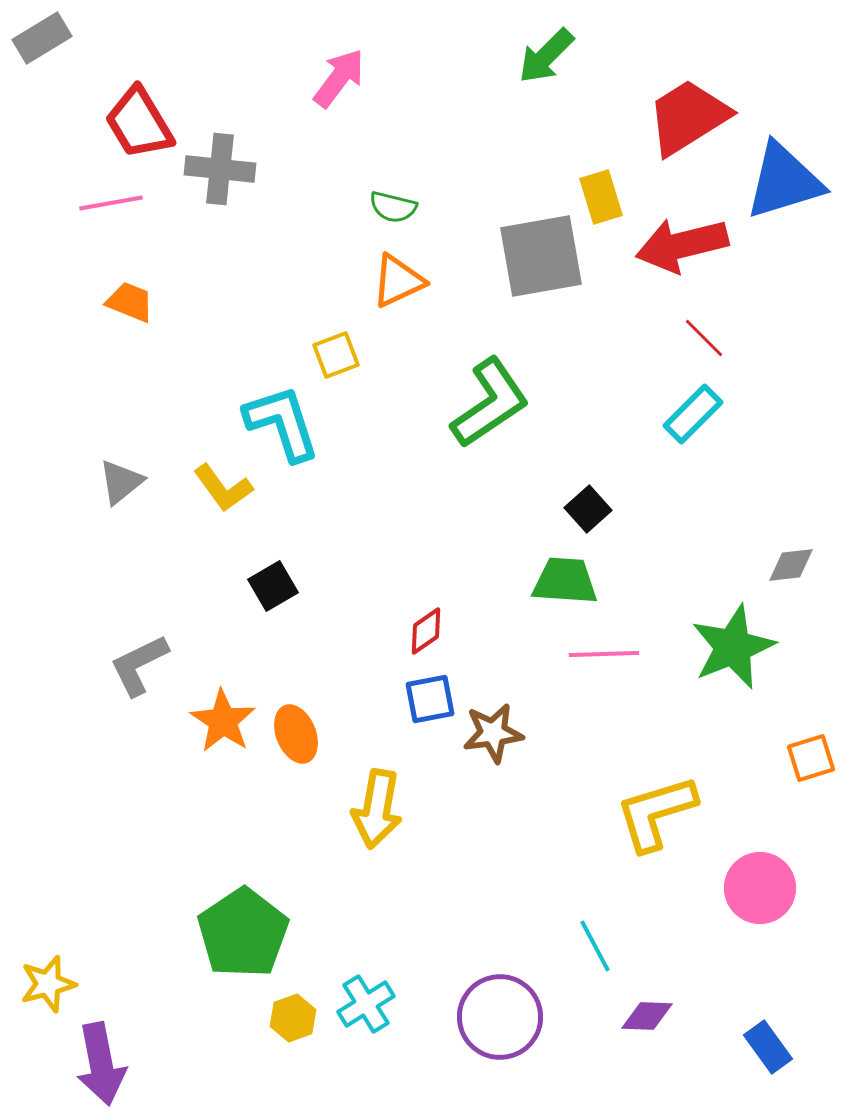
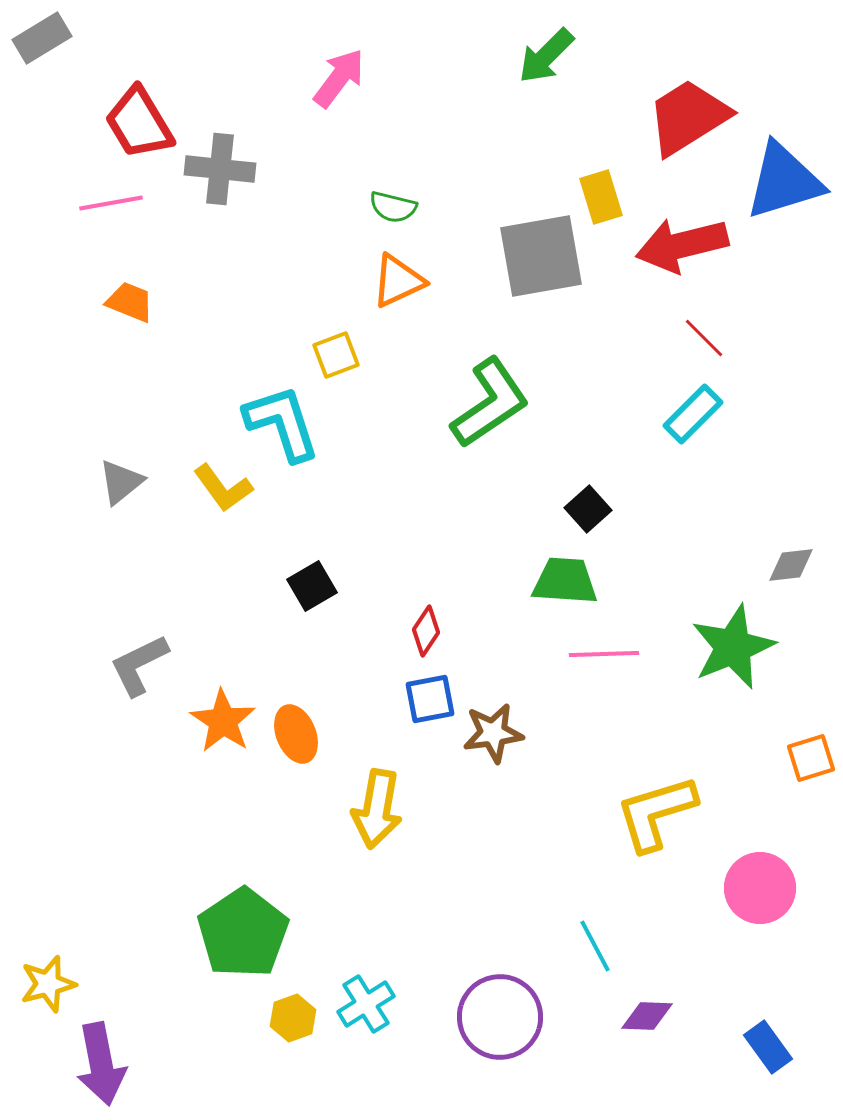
black square at (273, 586): moved 39 px right
red diamond at (426, 631): rotated 21 degrees counterclockwise
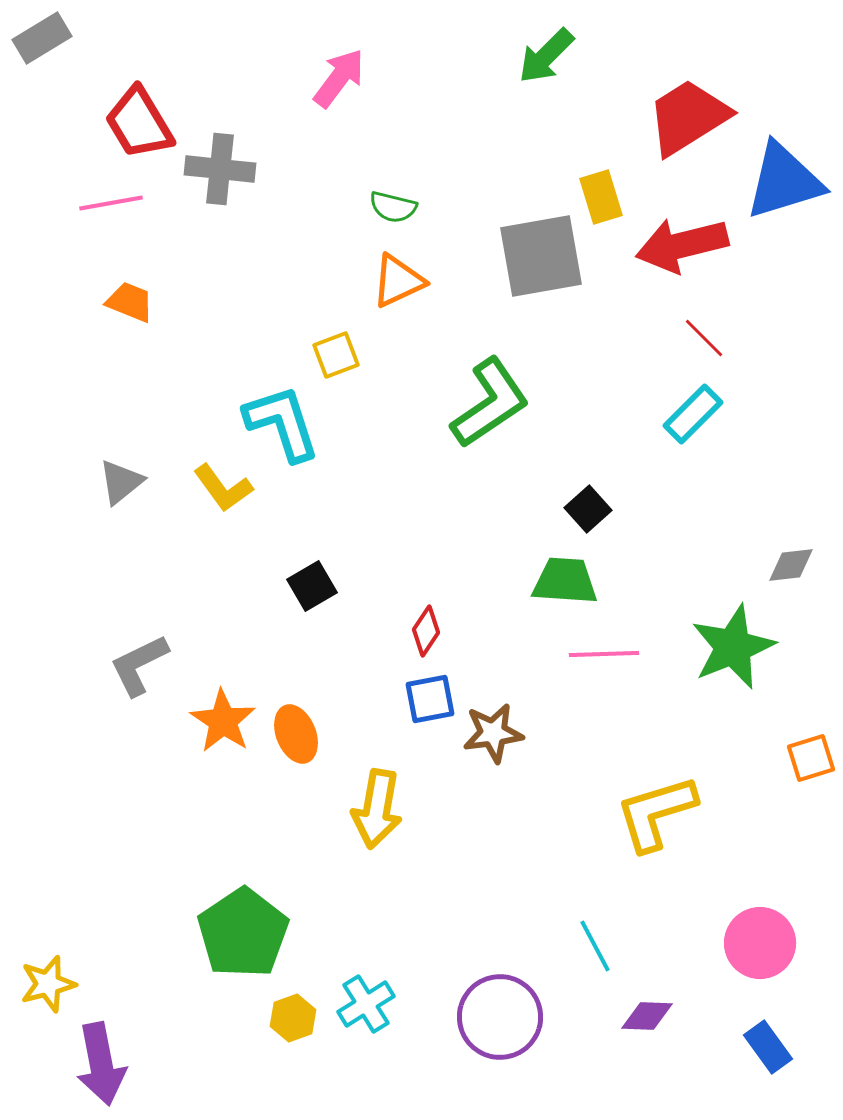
pink circle at (760, 888): moved 55 px down
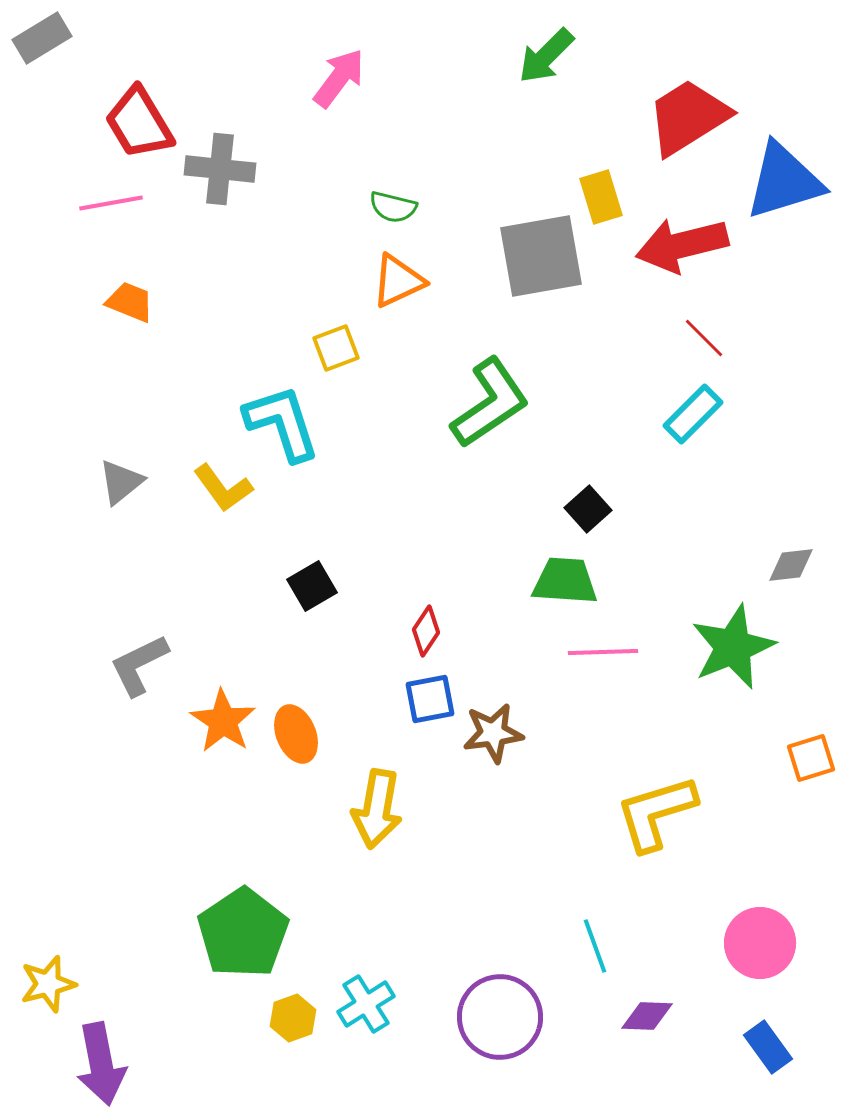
yellow square at (336, 355): moved 7 px up
pink line at (604, 654): moved 1 px left, 2 px up
cyan line at (595, 946): rotated 8 degrees clockwise
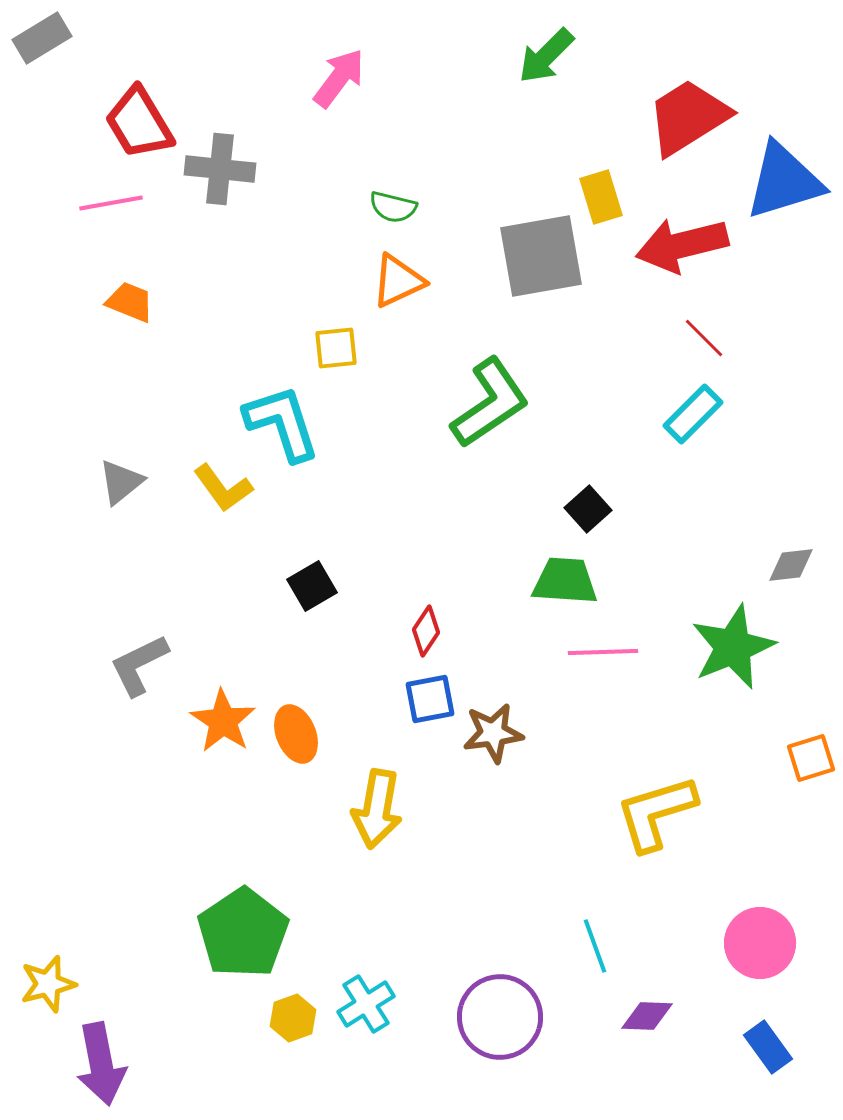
yellow square at (336, 348): rotated 15 degrees clockwise
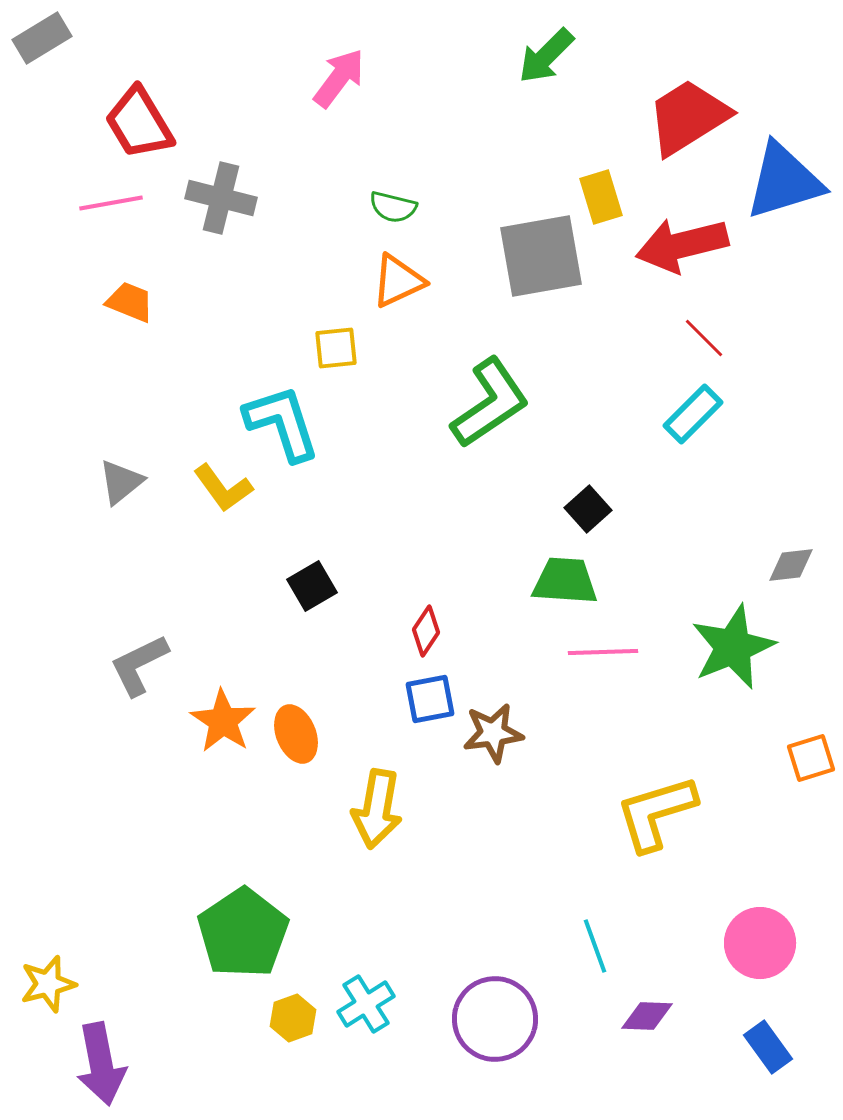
gray cross at (220, 169): moved 1 px right, 29 px down; rotated 8 degrees clockwise
purple circle at (500, 1017): moved 5 px left, 2 px down
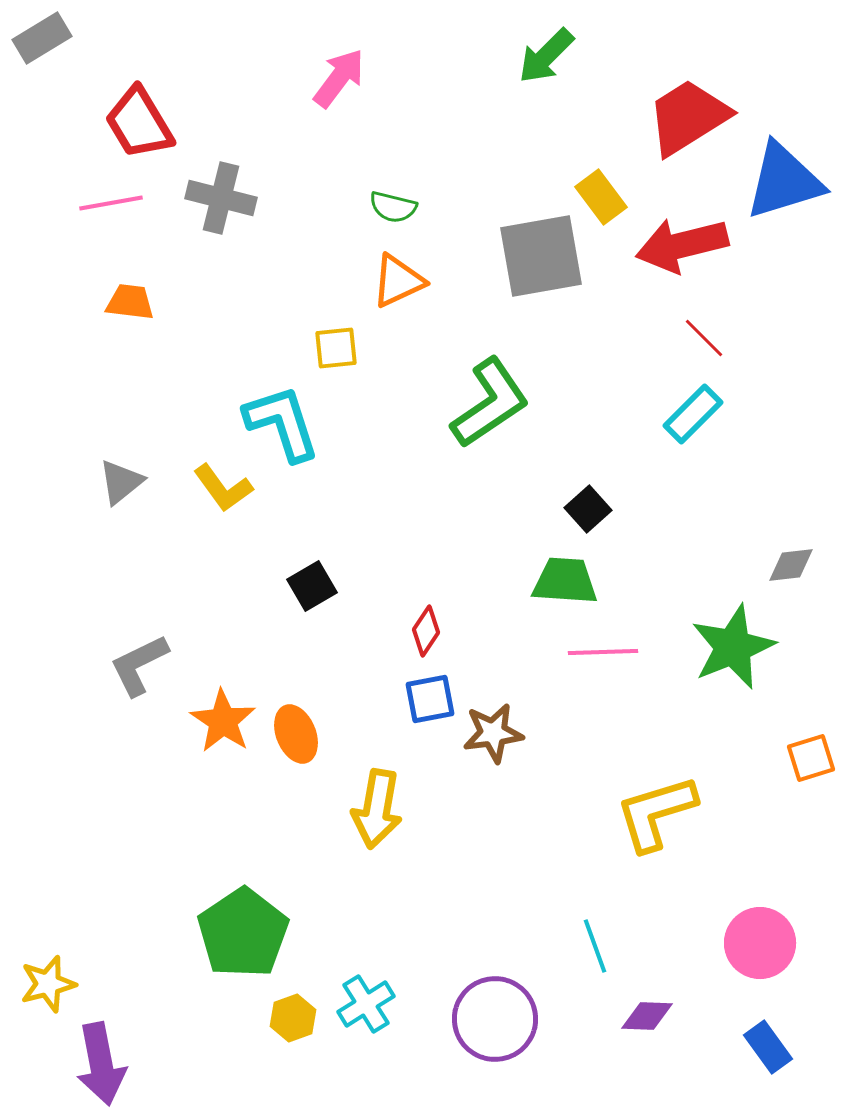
yellow rectangle at (601, 197): rotated 20 degrees counterclockwise
orange trapezoid at (130, 302): rotated 15 degrees counterclockwise
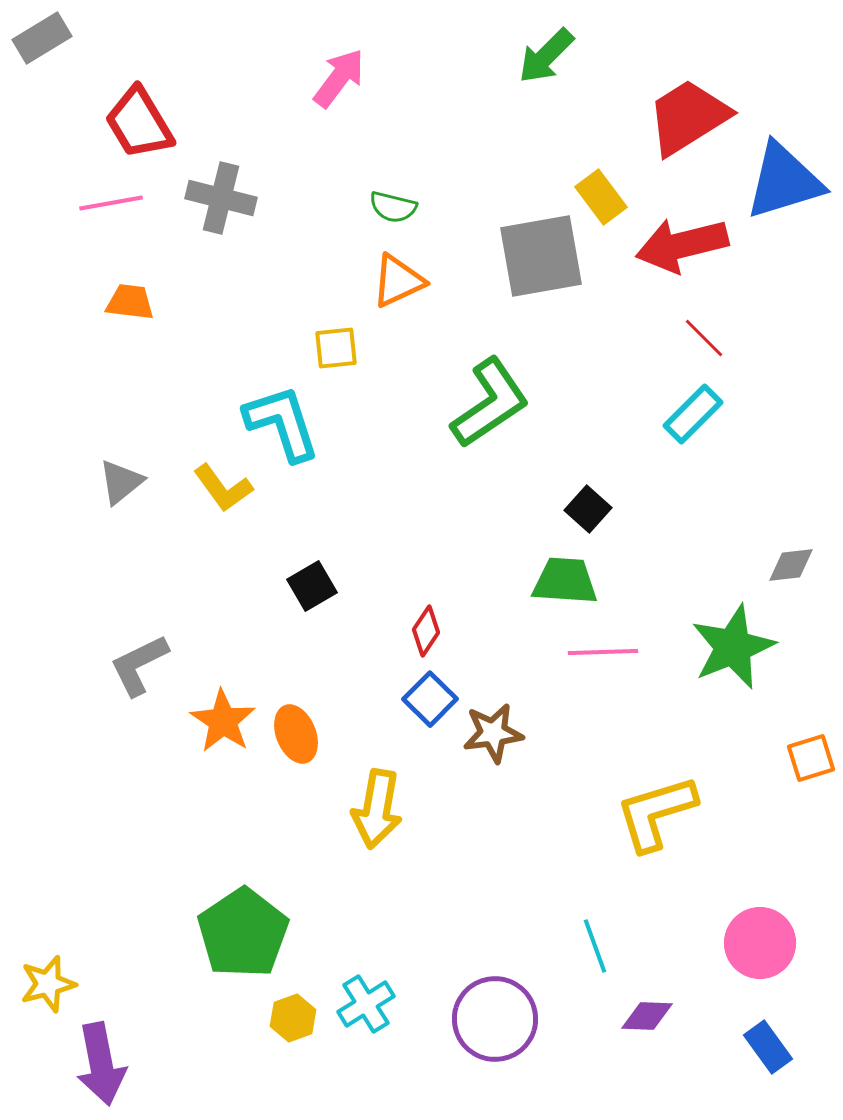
black square at (588, 509): rotated 6 degrees counterclockwise
blue square at (430, 699): rotated 34 degrees counterclockwise
